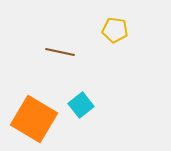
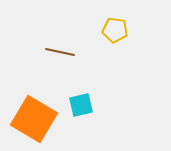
cyan square: rotated 25 degrees clockwise
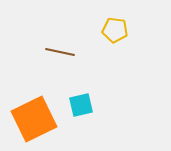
orange square: rotated 33 degrees clockwise
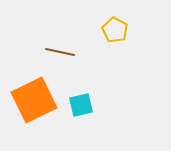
yellow pentagon: rotated 20 degrees clockwise
orange square: moved 19 px up
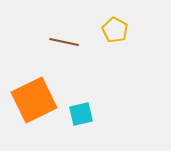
brown line: moved 4 px right, 10 px up
cyan square: moved 9 px down
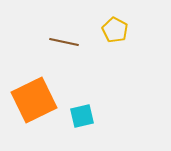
cyan square: moved 1 px right, 2 px down
